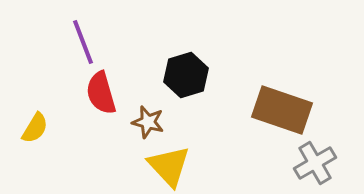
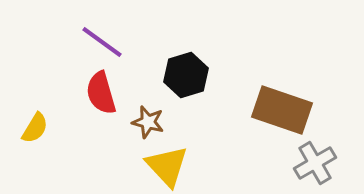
purple line: moved 19 px right; rotated 33 degrees counterclockwise
yellow triangle: moved 2 px left
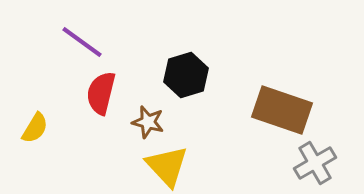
purple line: moved 20 px left
red semicircle: rotated 30 degrees clockwise
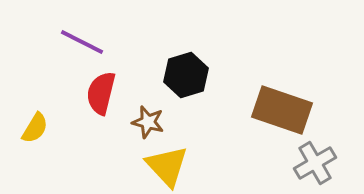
purple line: rotated 9 degrees counterclockwise
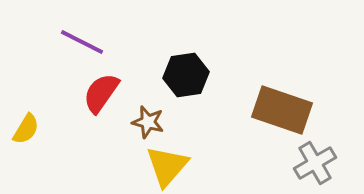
black hexagon: rotated 9 degrees clockwise
red semicircle: rotated 21 degrees clockwise
yellow semicircle: moved 9 px left, 1 px down
yellow triangle: rotated 24 degrees clockwise
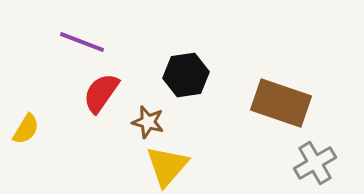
purple line: rotated 6 degrees counterclockwise
brown rectangle: moved 1 px left, 7 px up
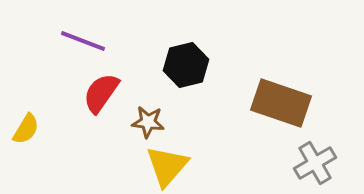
purple line: moved 1 px right, 1 px up
black hexagon: moved 10 px up; rotated 6 degrees counterclockwise
brown star: rotated 8 degrees counterclockwise
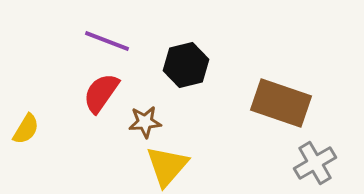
purple line: moved 24 px right
brown star: moved 3 px left; rotated 12 degrees counterclockwise
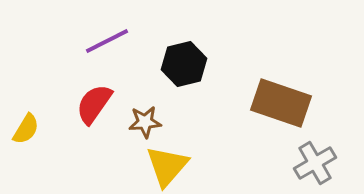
purple line: rotated 48 degrees counterclockwise
black hexagon: moved 2 px left, 1 px up
red semicircle: moved 7 px left, 11 px down
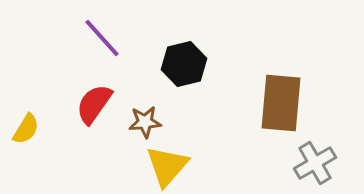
purple line: moved 5 px left, 3 px up; rotated 75 degrees clockwise
brown rectangle: rotated 76 degrees clockwise
